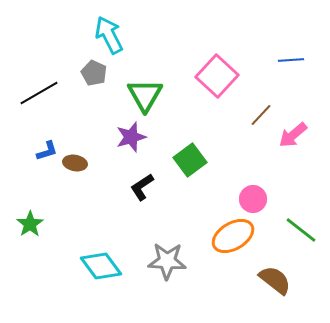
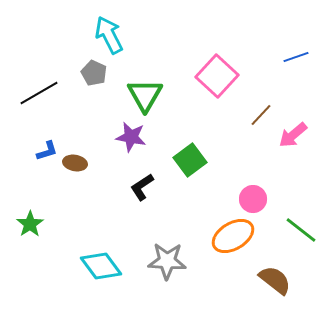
blue line: moved 5 px right, 3 px up; rotated 15 degrees counterclockwise
purple star: rotated 28 degrees clockwise
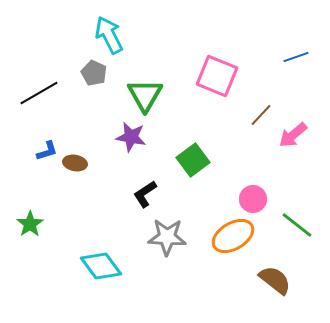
pink square: rotated 21 degrees counterclockwise
green square: moved 3 px right
black L-shape: moved 3 px right, 7 px down
green line: moved 4 px left, 5 px up
gray star: moved 24 px up
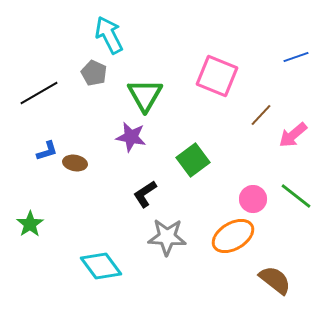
green line: moved 1 px left, 29 px up
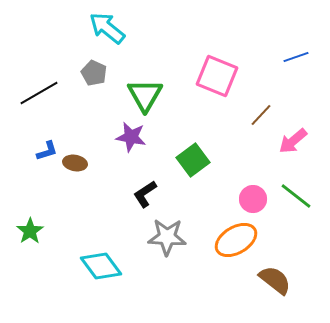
cyan arrow: moved 2 px left, 7 px up; rotated 24 degrees counterclockwise
pink arrow: moved 6 px down
green star: moved 7 px down
orange ellipse: moved 3 px right, 4 px down
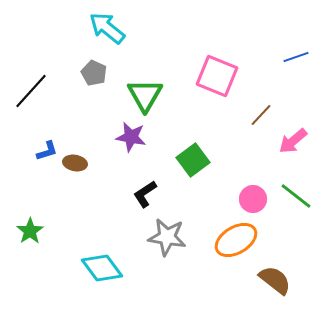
black line: moved 8 px left, 2 px up; rotated 18 degrees counterclockwise
gray star: rotated 6 degrees clockwise
cyan diamond: moved 1 px right, 2 px down
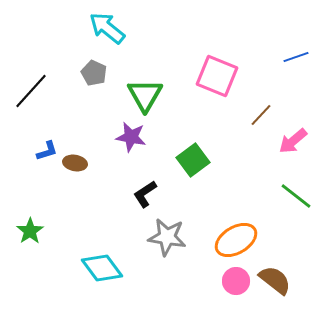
pink circle: moved 17 px left, 82 px down
